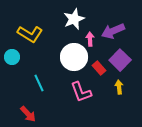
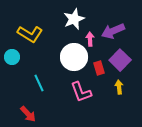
red rectangle: rotated 24 degrees clockwise
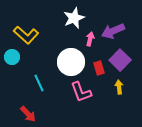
white star: moved 1 px up
yellow L-shape: moved 4 px left, 1 px down; rotated 10 degrees clockwise
pink arrow: rotated 16 degrees clockwise
white circle: moved 3 px left, 5 px down
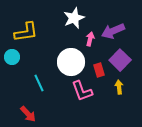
yellow L-shape: moved 3 px up; rotated 50 degrees counterclockwise
red rectangle: moved 2 px down
pink L-shape: moved 1 px right, 1 px up
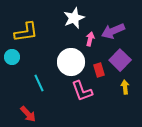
yellow arrow: moved 6 px right
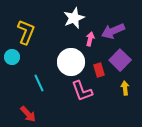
yellow L-shape: rotated 60 degrees counterclockwise
yellow arrow: moved 1 px down
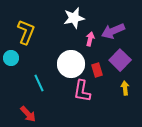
white star: rotated 10 degrees clockwise
cyan circle: moved 1 px left, 1 px down
white circle: moved 2 px down
red rectangle: moved 2 px left
pink L-shape: rotated 30 degrees clockwise
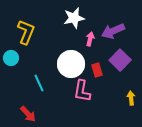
yellow arrow: moved 6 px right, 10 px down
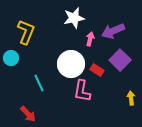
red rectangle: rotated 40 degrees counterclockwise
